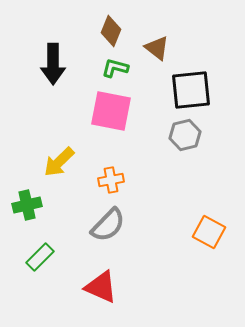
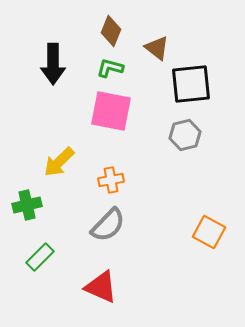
green L-shape: moved 5 px left
black square: moved 6 px up
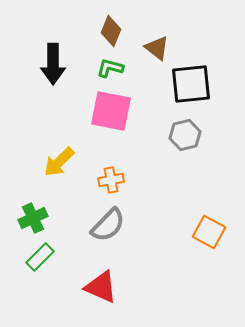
green cross: moved 6 px right, 13 px down; rotated 12 degrees counterclockwise
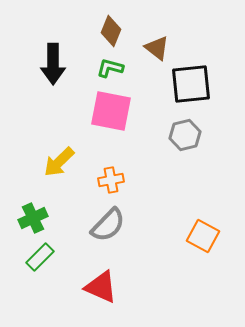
orange square: moved 6 px left, 4 px down
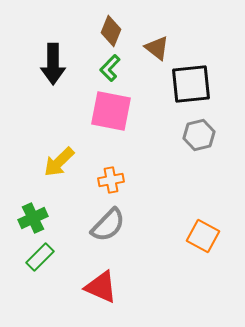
green L-shape: rotated 60 degrees counterclockwise
gray hexagon: moved 14 px right
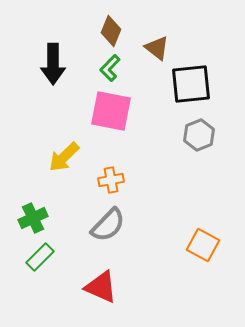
gray hexagon: rotated 8 degrees counterclockwise
yellow arrow: moved 5 px right, 5 px up
orange square: moved 9 px down
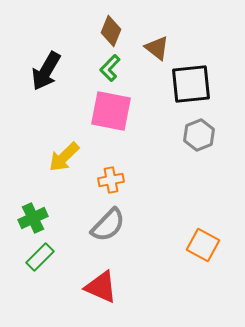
black arrow: moved 7 px left, 7 px down; rotated 30 degrees clockwise
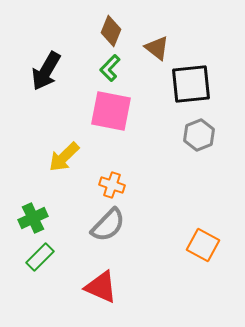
orange cross: moved 1 px right, 5 px down; rotated 30 degrees clockwise
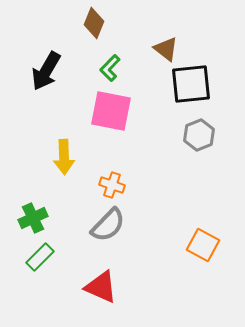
brown diamond: moved 17 px left, 8 px up
brown triangle: moved 9 px right, 1 px down
yellow arrow: rotated 48 degrees counterclockwise
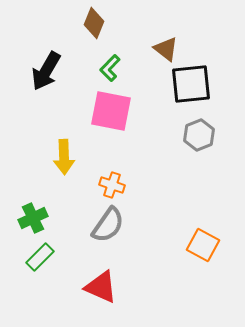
gray semicircle: rotated 9 degrees counterclockwise
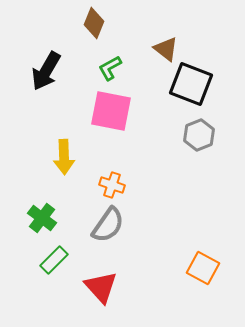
green L-shape: rotated 16 degrees clockwise
black square: rotated 27 degrees clockwise
green cross: moved 9 px right; rotated 28 degrees counterclockwise
orange square: moved 23 px down
green rectangle: moved 14 px right, 3 px down
red triangle: rotated 24 degrees clockwise
